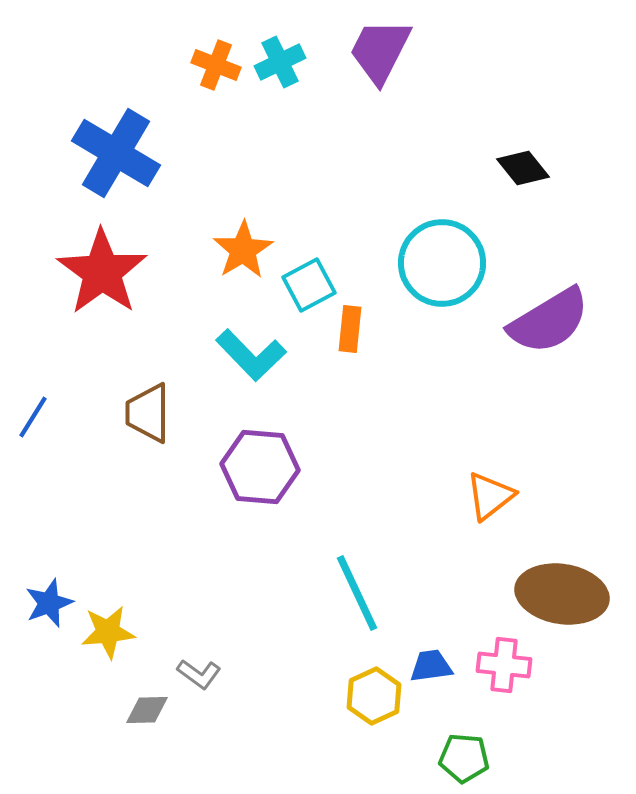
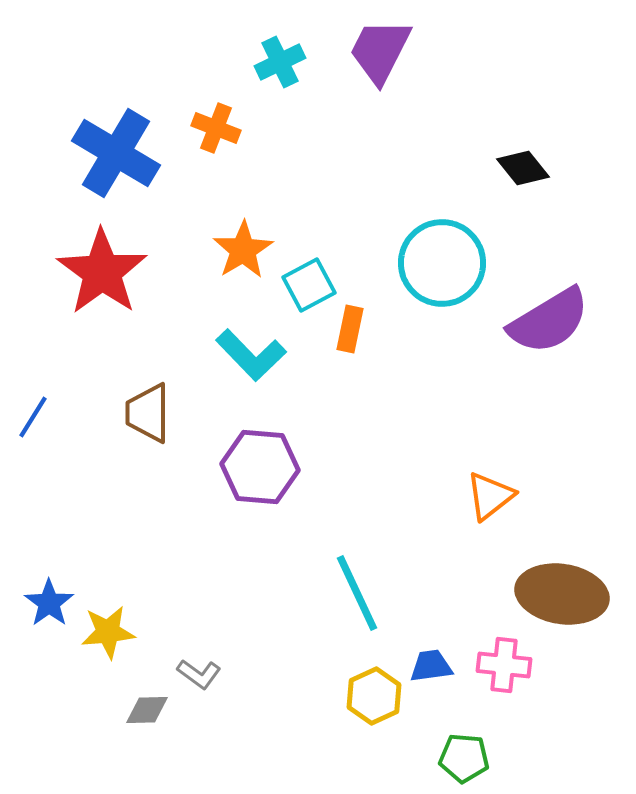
orange cross: moved 63 px down
orange rectangle: rotated 6 degrees clockwise
blue star: rotated 15 degrees counterclockwise
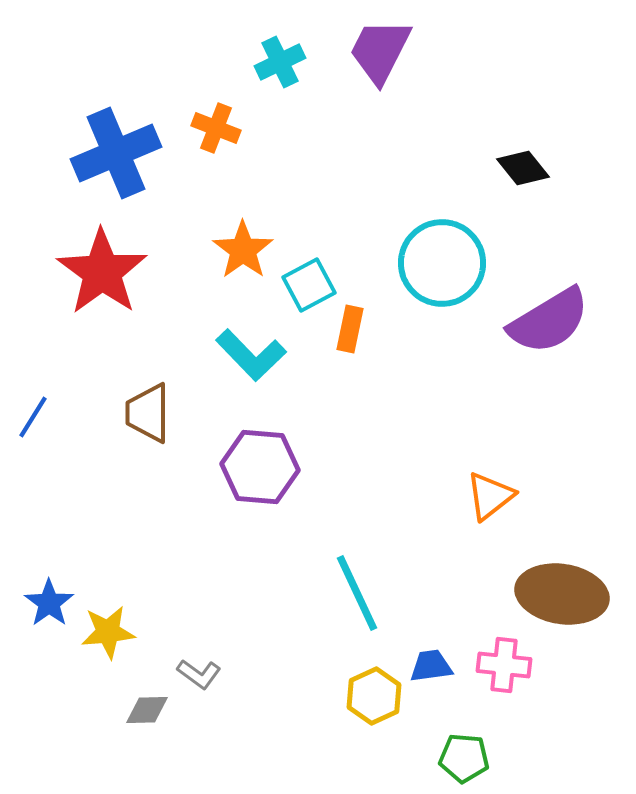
blue cross: rotated 36 degrees clockwise
orange star: rotated 4 degrees counterclockwise
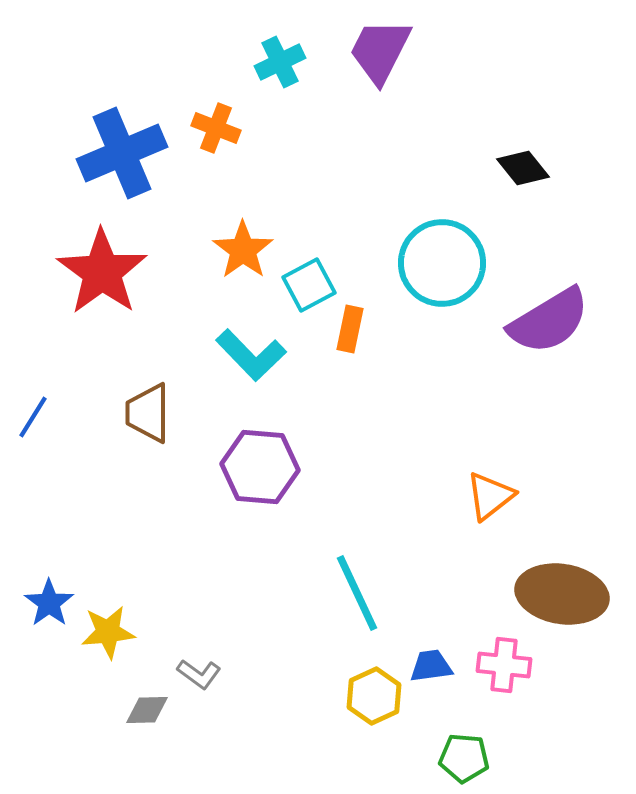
blue cross: moved 6 px right
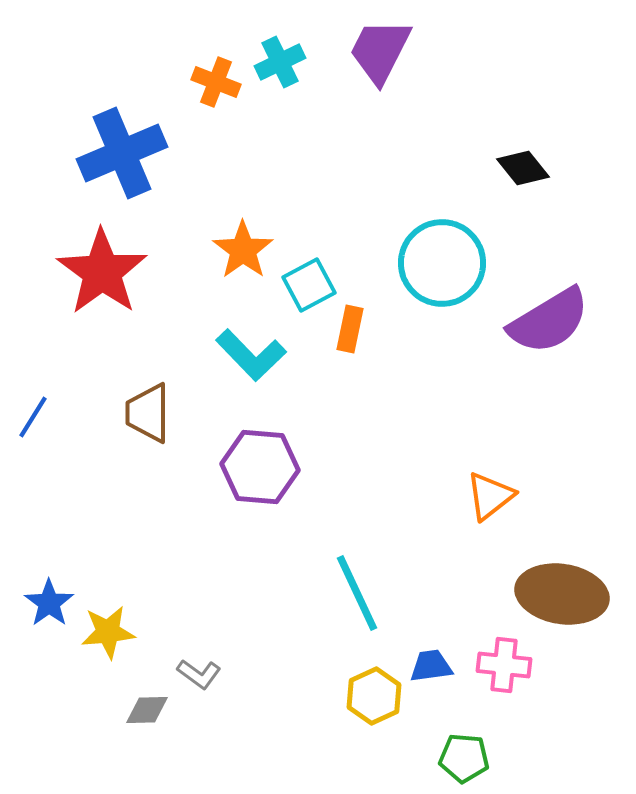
orange cross: moved 46 px up
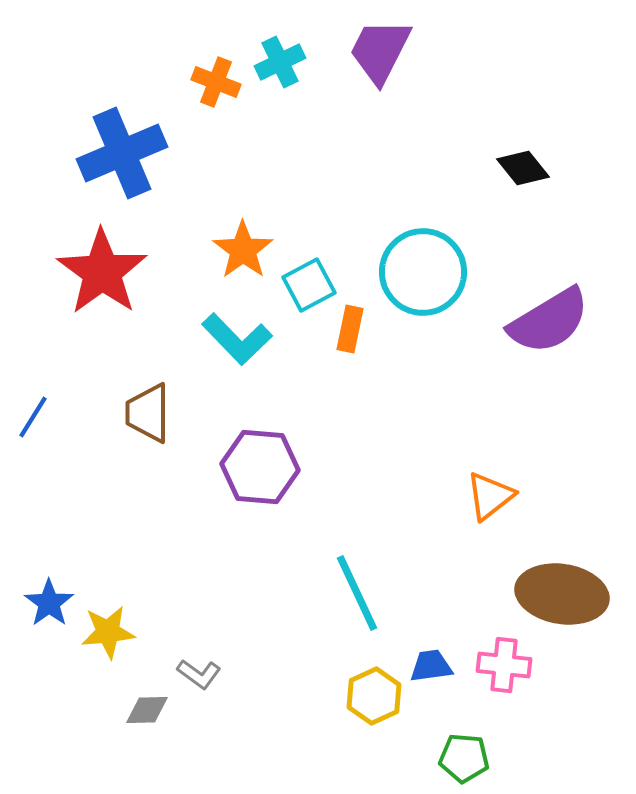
cyan circle: moved 19 px left, 9 px down
cyan L-shape: moved 14 px left, 16 px up
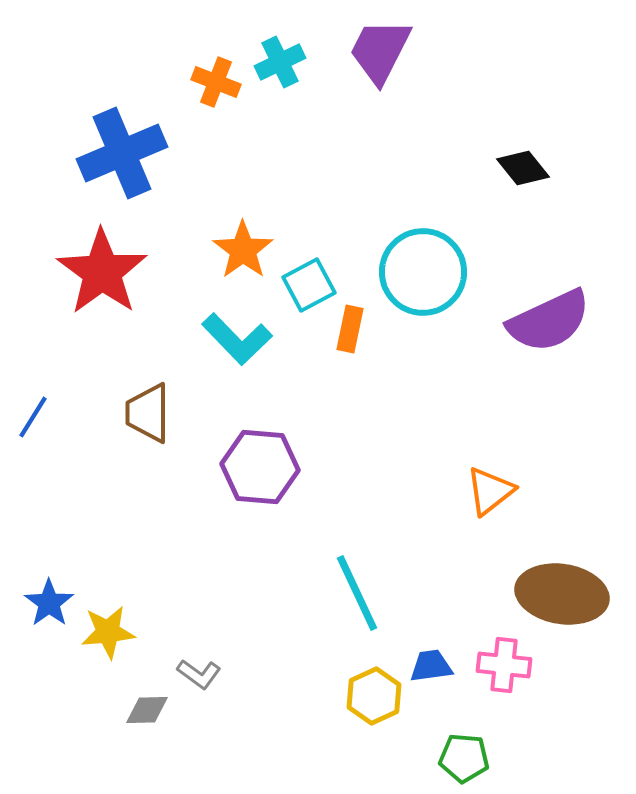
purple semicircle: rotated 6 degrees clockwise
orange triangle: moved 5 px up
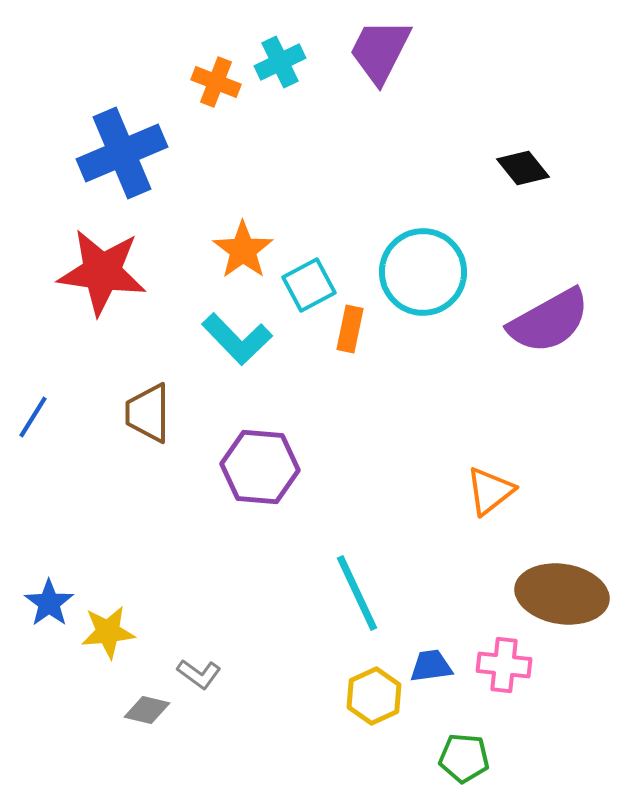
red star: rotated 28 degrees counterclockwise
purple semicircle: rotated 4 degrees counterclockwise
gray diamond: rotated 15 degrees clockwise
